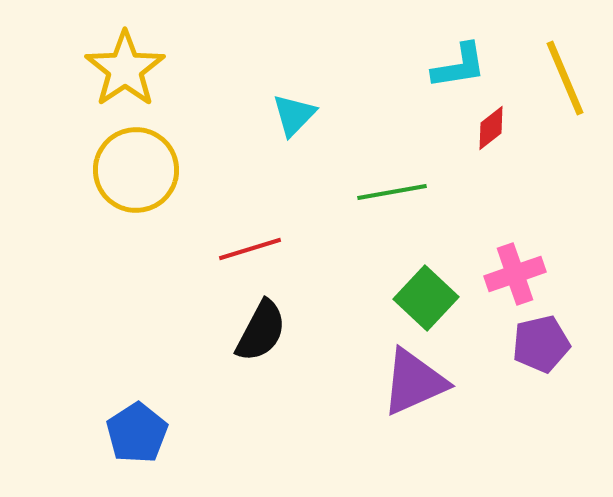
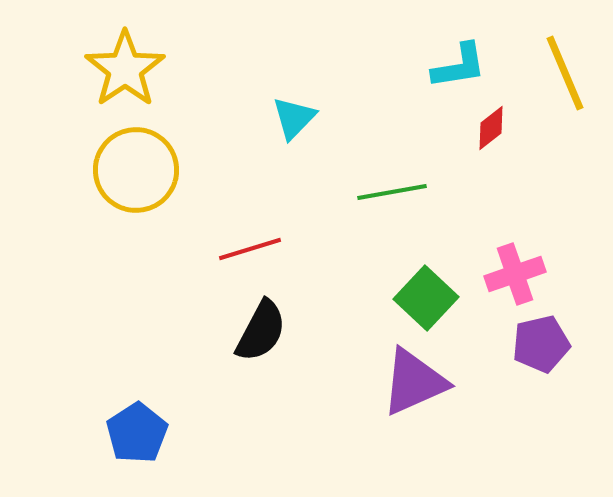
yellow line: moved 5 px up
cyan triangle: moved 3 px down
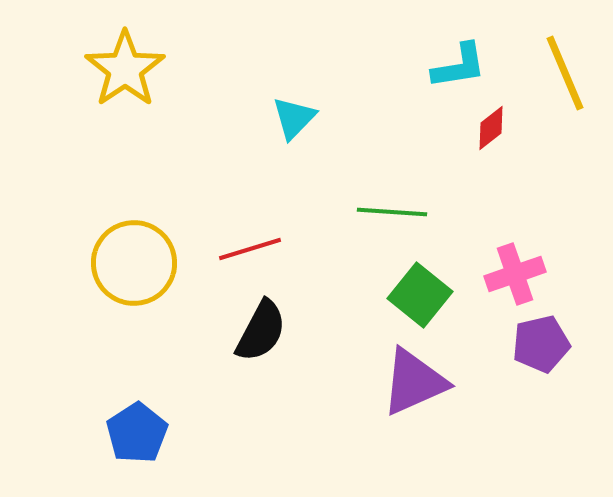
yellow circle: moved 2 px left, 93 px down
green line: moved 20 px down; rotated 14 degrees clockwise
green square: moved 6 px left, 3 px up; rotated 4 degrees counterclockwise
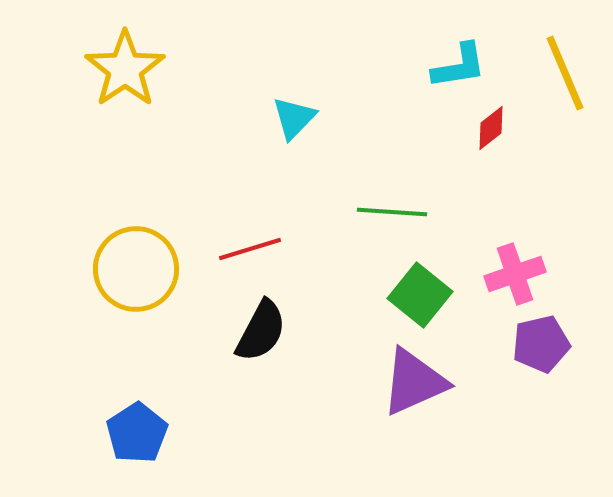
yellow circle: moved 2 px right, 6 px down
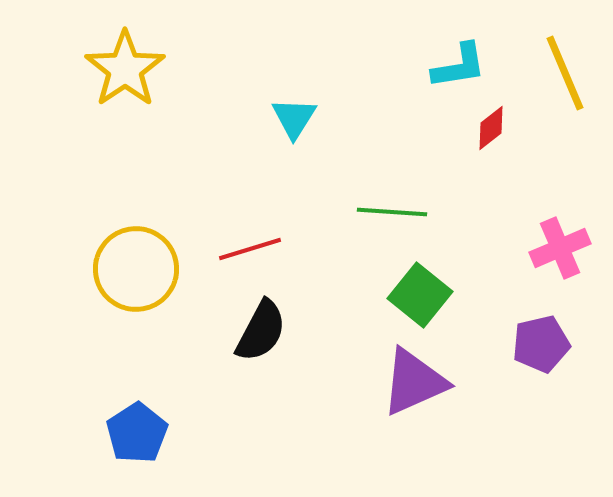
cyan triangle: rotated 12 degrees counterclockwise
pink cross: moved 45 px right, 26 px up; rotated 4 degrees counterclockwise
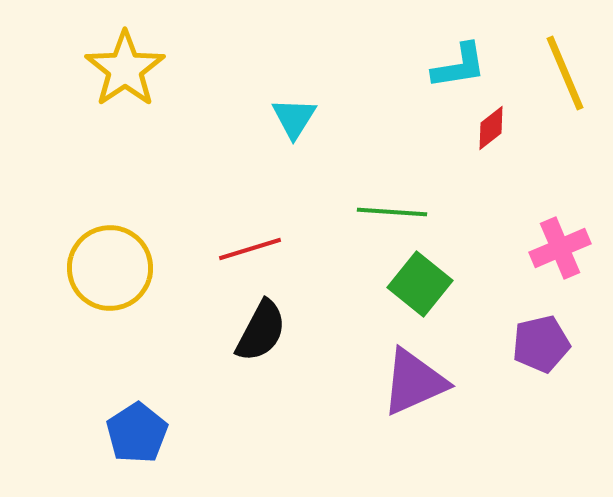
yellow circle: moved 26 px left, 1 px up
green square: moved 11 px up
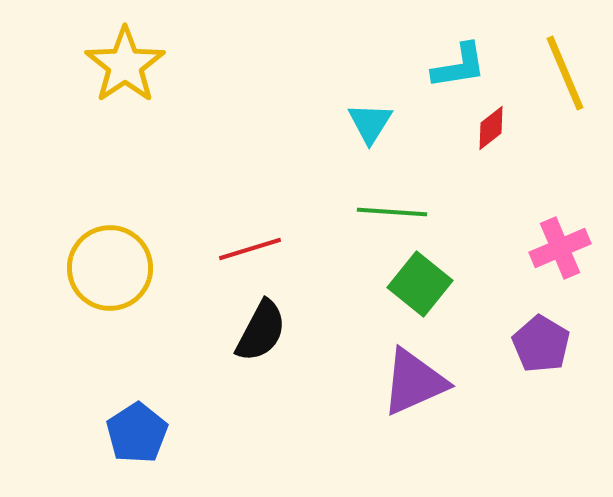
yellow star: moved 4 px up
cyan triangle: moved 76 px right, 5 px down
purple pentagon: rotated 28 degrees counterclockwise
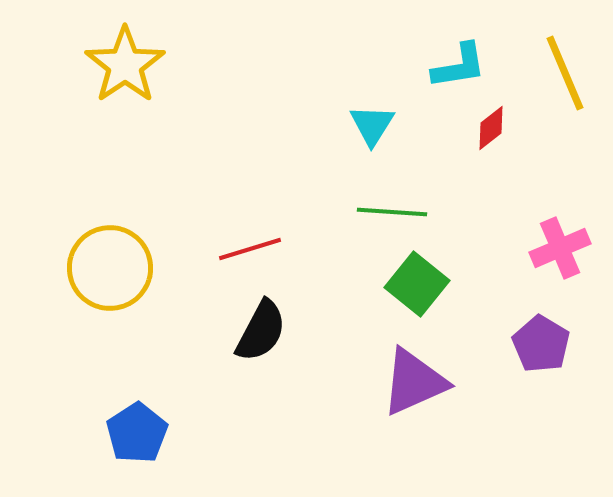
cyan triangle: moved 2 px right, 2 px down
green square: moved 3 px left
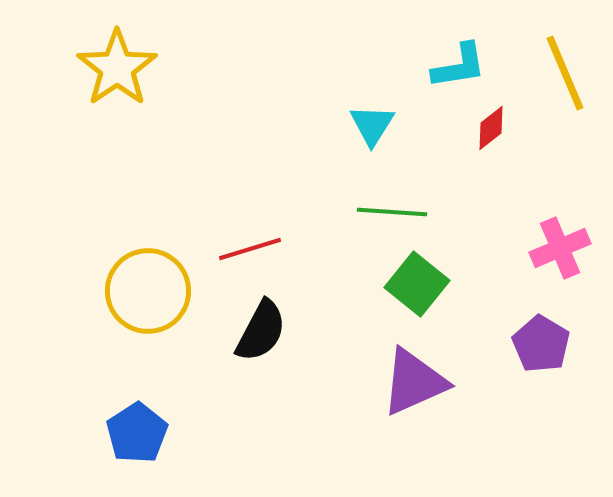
yellow star: moved 8 px left, 3 px down
yellow circle: moved 38 px right, 23 px down
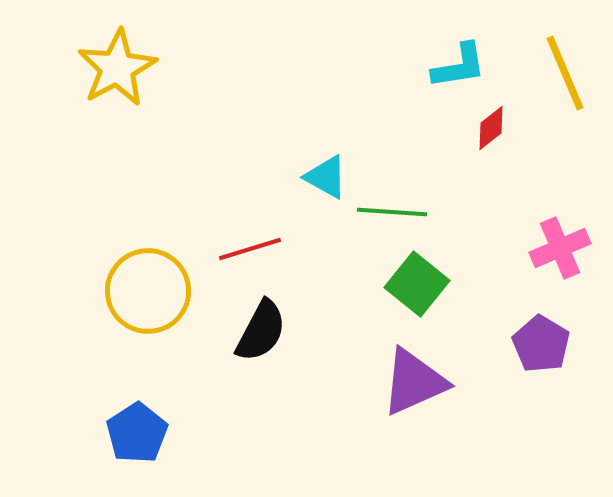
yellow star: rotated 6 degrees clockwise
cyan triangle: moved 46 px left, 52 px down; rotated 33 degrees counterclockwise
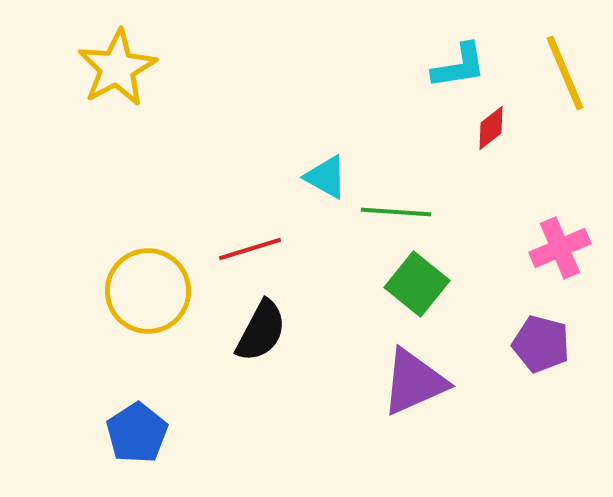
green line: moved 4 px right
purple pentagon: rotated 16 degrees counterclockwise
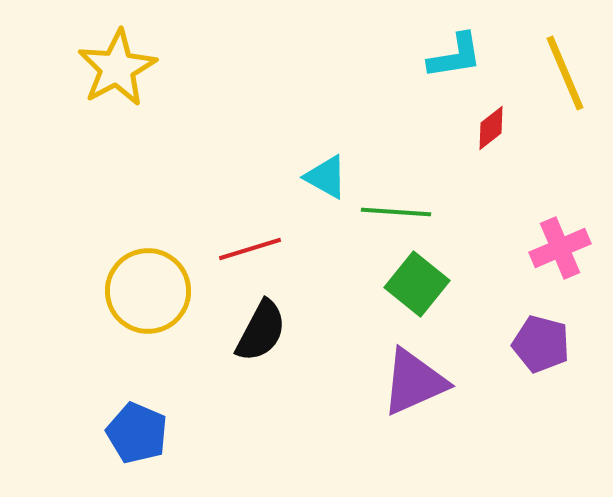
cyan L-shape: moved 4 px left, 10 px up
blue pentagon: rotated 16 degrees counterclockwise
